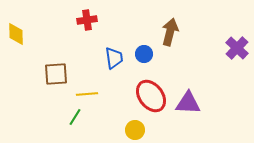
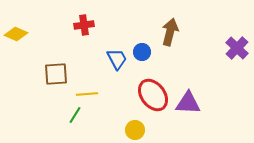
red cross: moved 3 px left, 5 px down
yellow diamond: rotated 65 degrees counterclockwise
blue circle: moved 2 px left, 2 px up
blue trapezoid: moved 3 px right, 1 px down; rotated 20 degrees counterclockwise
red ellipse: moved 2 px right, 1 px up
green line: moved 2 px up
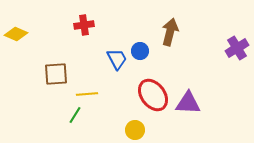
purple cross: rotated 15 degrees clockwise
blue circle: moved 2 px left, 1 px up
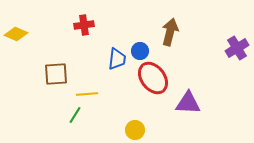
blue trapezoid: rotated 35 degrees clockwise
red ellipse: moved 17 px up
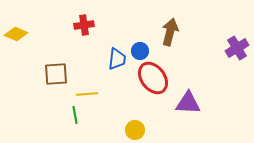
green line: rotated 42 degrees counterclockwise
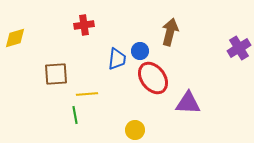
yellow diamond: moved 1 px left, 4 px down; rotated 40 degrees counterclockwise
purple cross: moved 2 px right
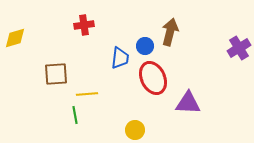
blue circle: moved 5 px right, 5 px up
blue trapezoid: moved 3 px right, 1 px up
red ellipse: rotated 12 degrees clockwise
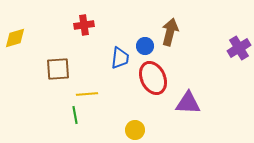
brown square: moved 2 px right, 5 px up
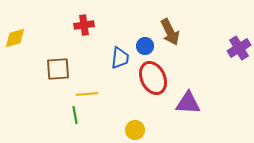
brown arrow: rotated 140 degrees clockwise
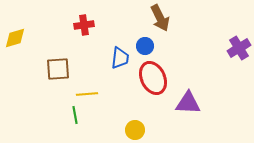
brown arrow: moved 10 px left, 14 px up
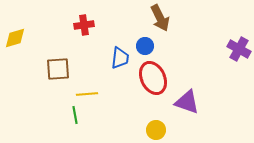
purple cross: moved 1 px down; rotated 30 degrees counterclockwise
purple triangle: moved 1 px left, 1 px up; rotated 16 degrees clockwise
yellow circle: moved 21 px right
